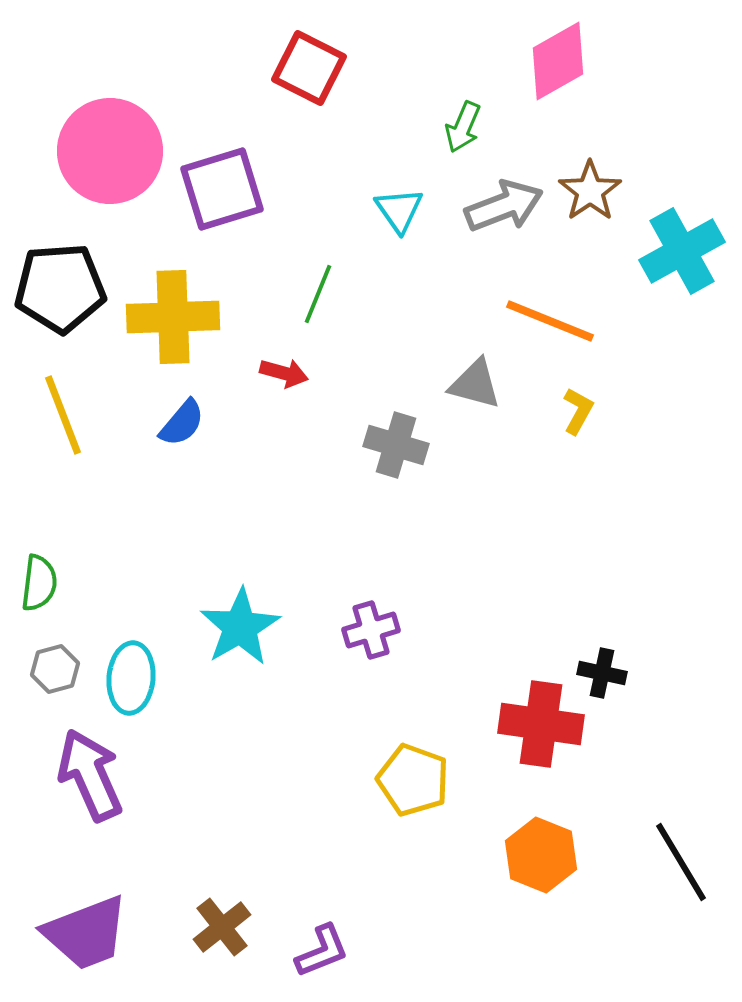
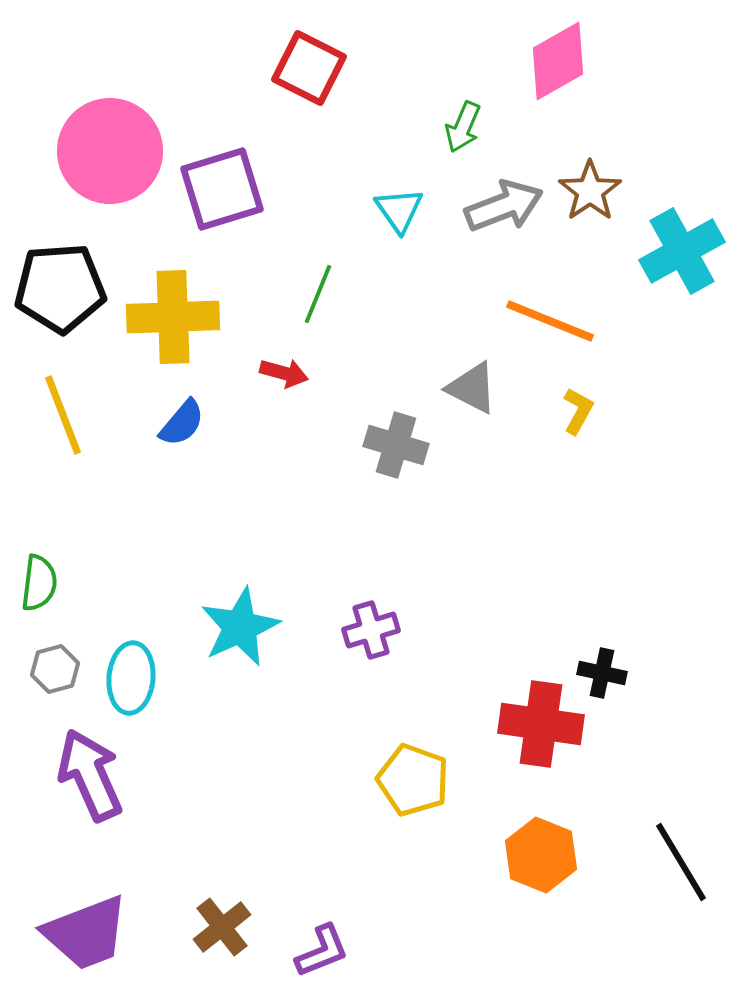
gray triangle: moved 3 px left, 4 px down; rotated 12 degrees clockwise
cyan star: rotated 6 degrees clockwise
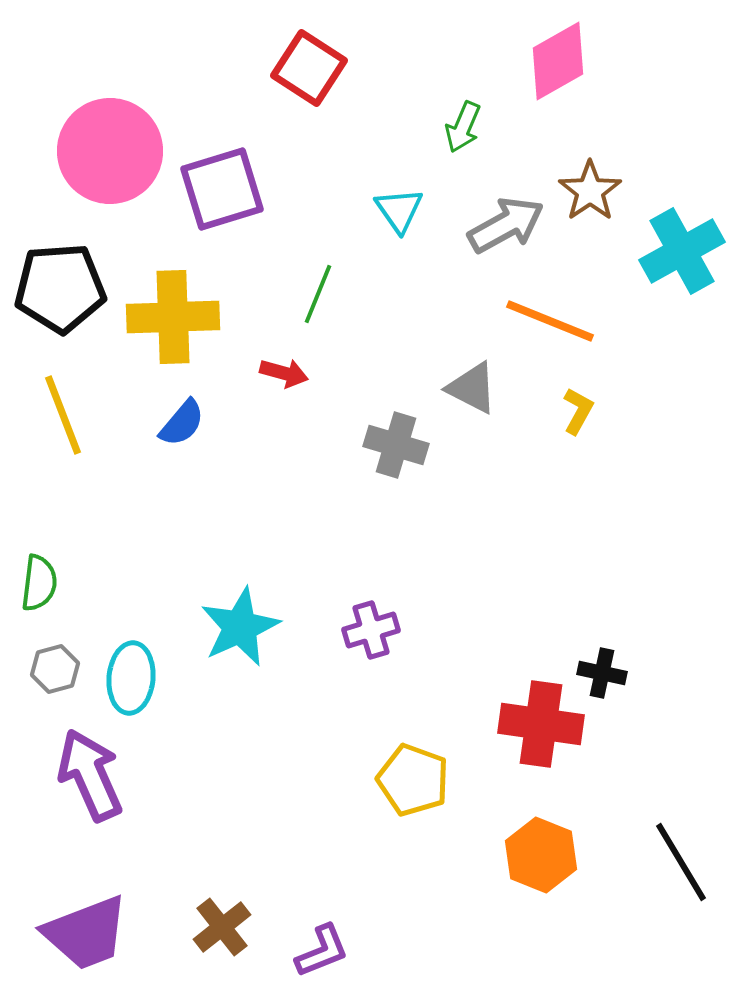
red square: rotated 6 degrees clockwise
gray arrow: moved 2 px right, 19 px down; rotated 8 degrees counterclockwise
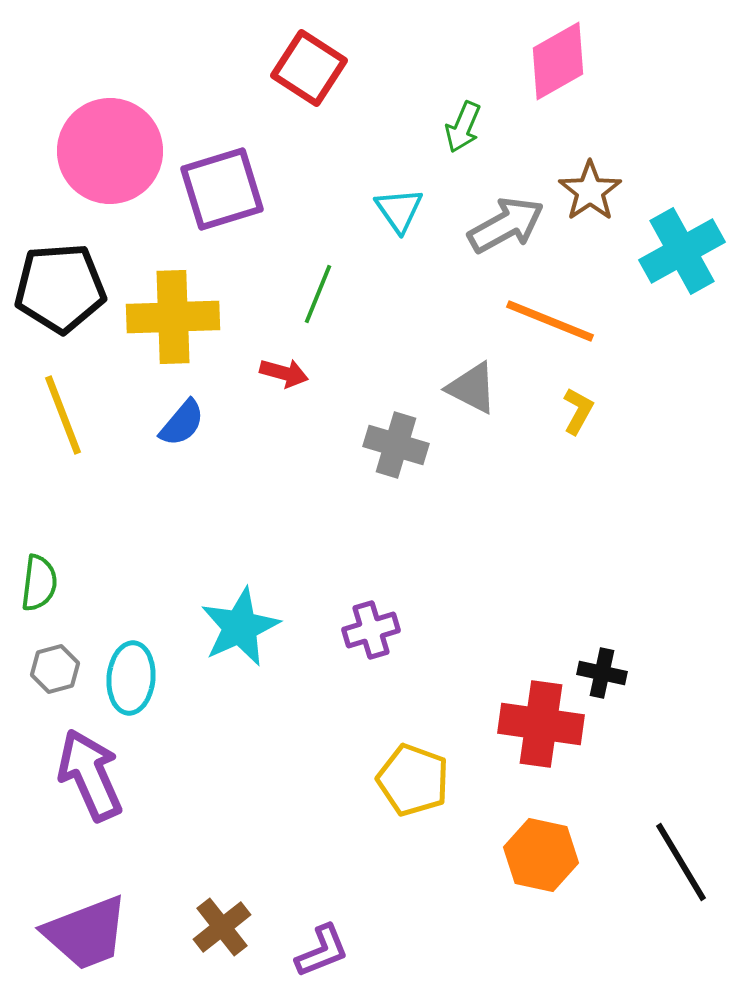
orange hexagon: rotated 10 degrees counterclockwise
